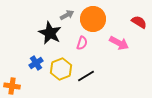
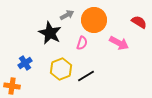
orange circle: moved 1 px right, 1 px down
blue cross: moved 11 px left
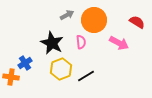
red semicircle: moved 2 px left
black star: moved 2 px right, 10 px down
pink semicircle: moved 1 px left, 1 px up; rotated 24 degrees counterclockwise
orange cross: moved 1 px left, 9 px up
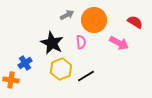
red semicircle: moved 2 px left
orange cross: moved 3 px down
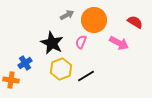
pink semicircle: rotated 152 degrees counterclockwise
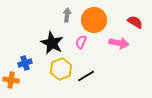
gray arrow: rotated 56 degrees counterclockwise
pink arrow: rotated 18 degrees counterclockwise
blue cross: rotated 16 degrees clockwise
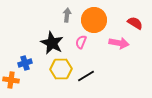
red semicircle: moved 1 px down
yellow hexagon: rotated 20 degrees clockwise
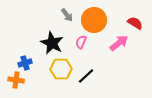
gray arrow: rotated 136 degrees clockwise
pink arrow: rotated 48 degrees counterclockwise
black line: rotated 12 degrees counterclockwise
orange cross: moved 5 px right
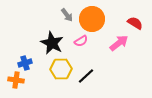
orange circle: moved 2 px left, 1 px up
pink semicircle: moved 1 px up; rotated 144 degrees counterclockwise
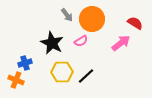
pink arrow: moved 2 px right
yellow hexagon: moved 1 px right, 3 px down
orange cross: rotated 14 degrees clockwise
